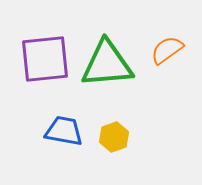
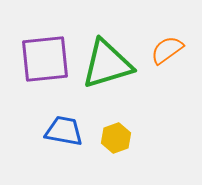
green triangle: rotated 12 degrees counterclockwise
yellow hexagon: moved 2 px right, 1 px down
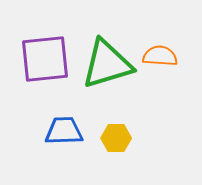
orange semicircle: moved 7 px left, 6 px down; rotated 40 degrees clockwise
blue trapezoid: rotated 12 degrees counterclockwise
yellow hexagon: rotated 20 degrees clockwise
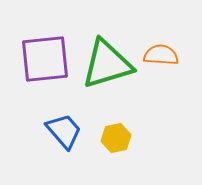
orange semicircle: moved 1 px right, 1 px up
blue trapezoid: rotated 51 degrees clockwise
yellow hexagon: rotated 12 degrees counterclockwise
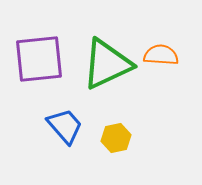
purple square: moved 6 px left
green triangle: rotated 8 degrees counterclockwise
blue trapezoid: moved 1 px right, 5 px up
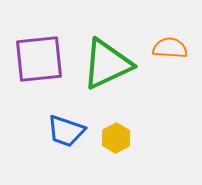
orange semicircle: moved 9 px right, 7 px up
blue trapezoid: moved 1 px right, 5 px down; rotated 150 degrees clockwise
yellow hexagon: rotated 16 degrees counterclockwise
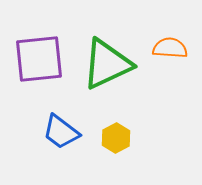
blue trapezoid: moved 5 px left, 1 px down; rotated 18 degrees clockwise
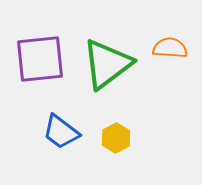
purple square: moved 1 px right
green triangle: rotated 12 degrees counterclockwise
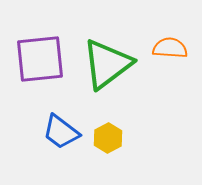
yellow hexagon: moved 8 px left
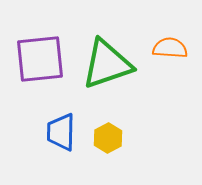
green triangle: rotated 18 degrees clockwise
blue trapezoid: rotated 54 degrees clockwise
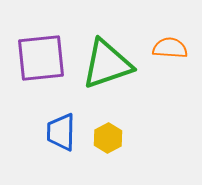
purple square: moved 1 px right, 1 px up
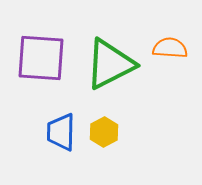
purple square: rotated 10 degrees clockwise
green triangle: moved 3 px right; rotated 8 degrees counterclockwise
yellow hexagon: moved 4 px left, 6 px up
